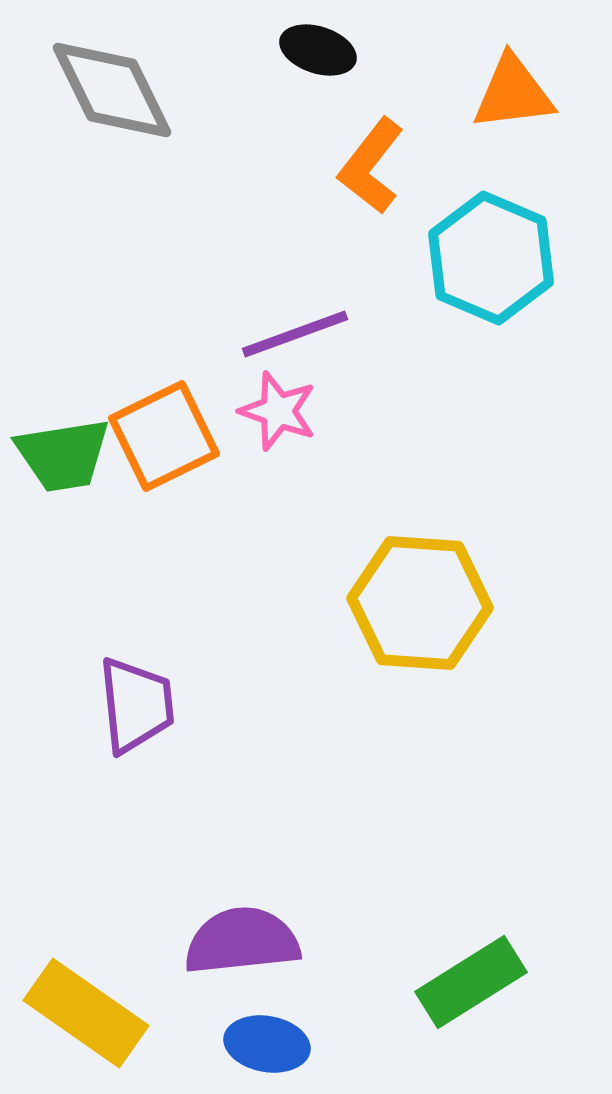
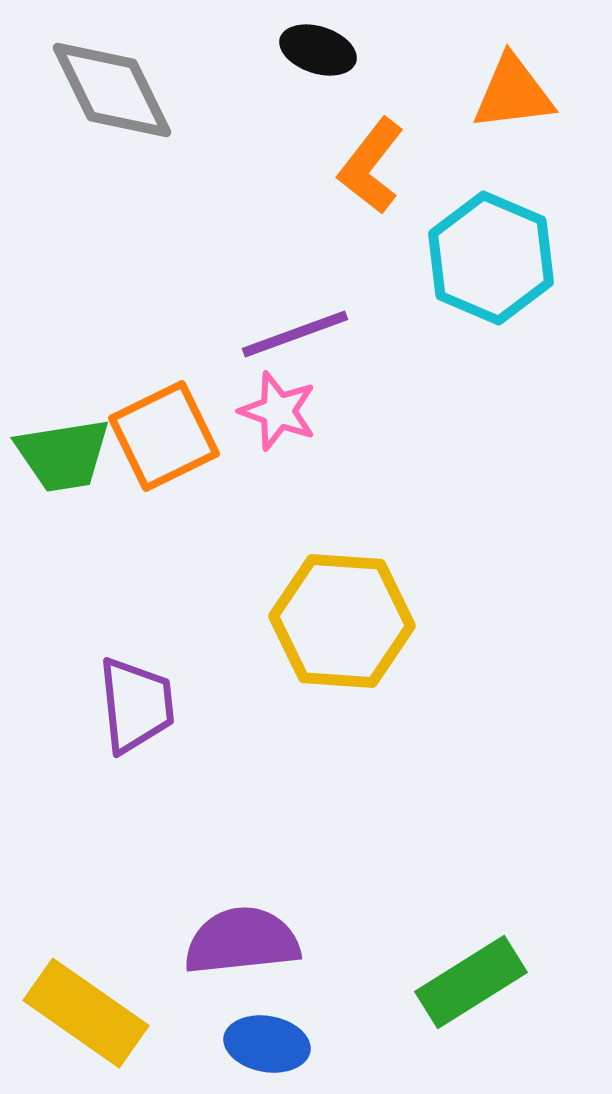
yellow hexagon: moved 78 px left, 18 px down
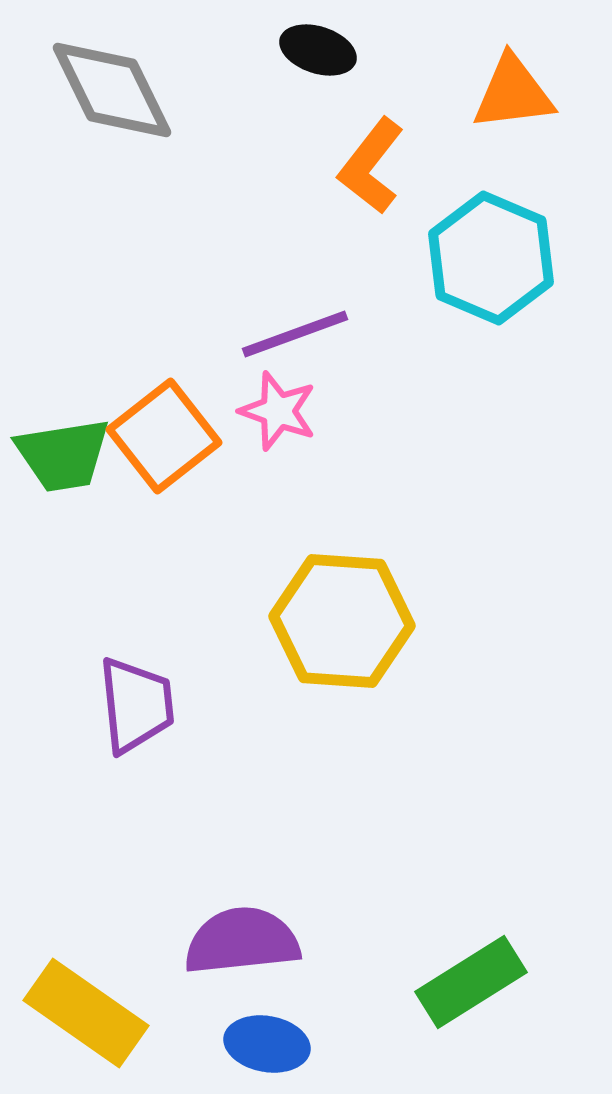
orange square: rotated 12 degrees counterclockwise
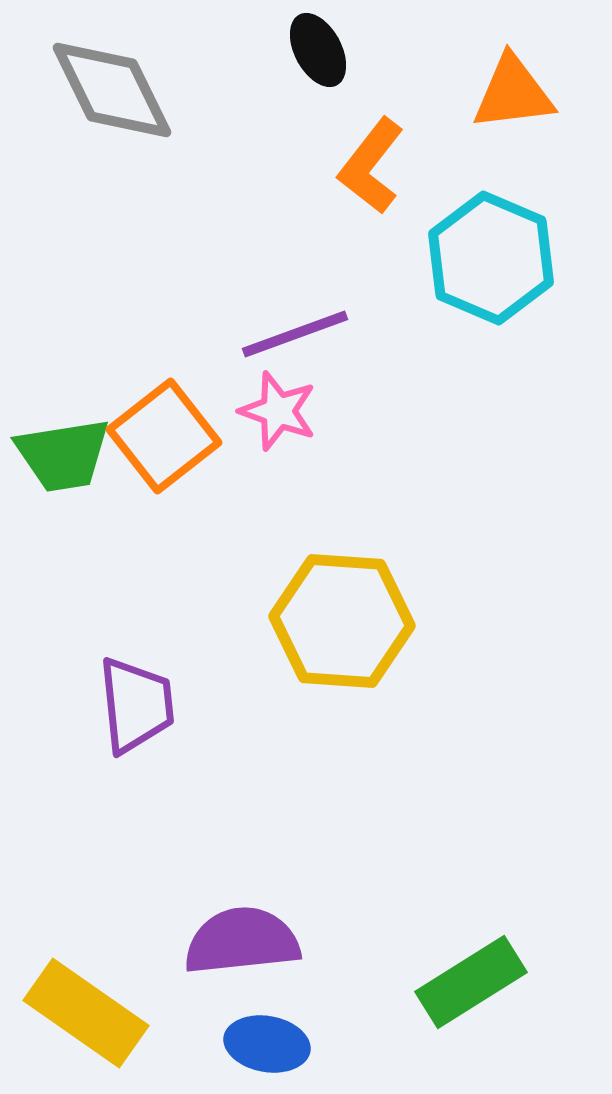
black ellipse: rotated 44 degrees clockwise
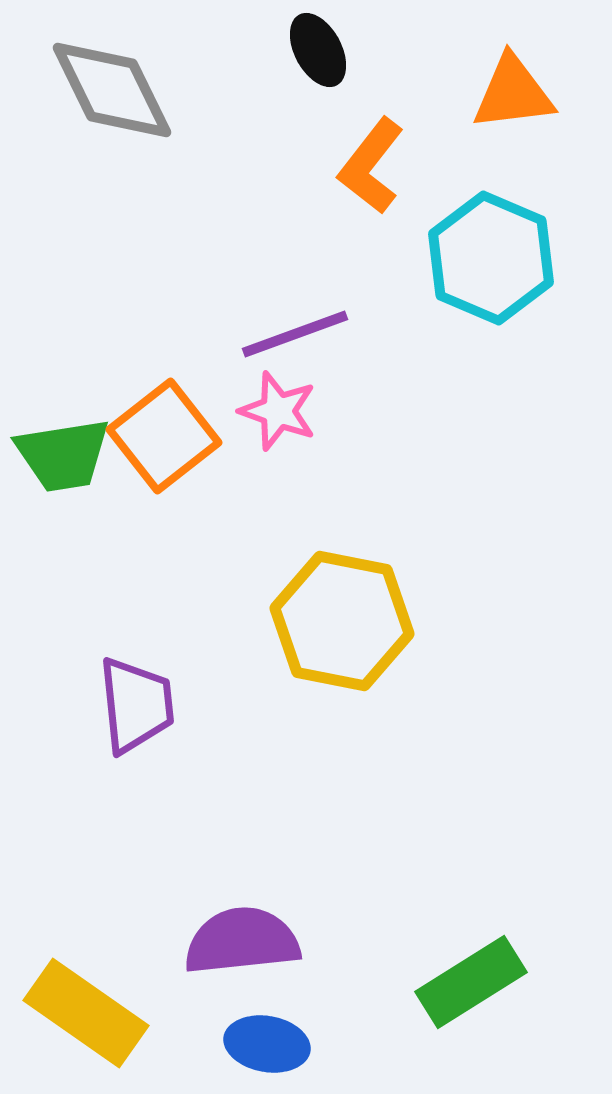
yellow hexagon: rotated 7 degrees clockwise
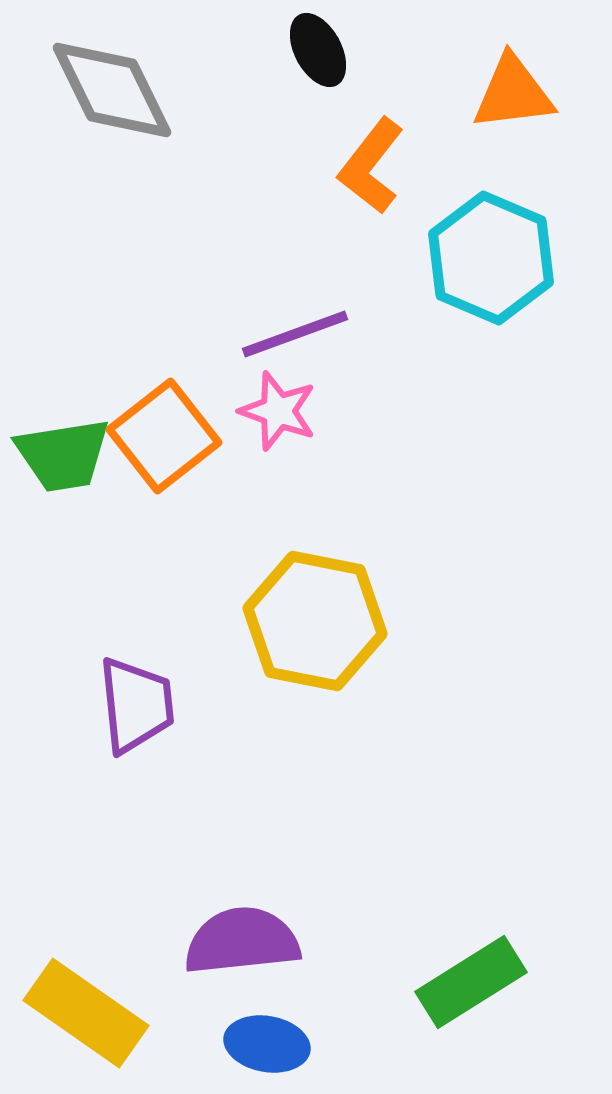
yellow hexagon: moved 27 px left
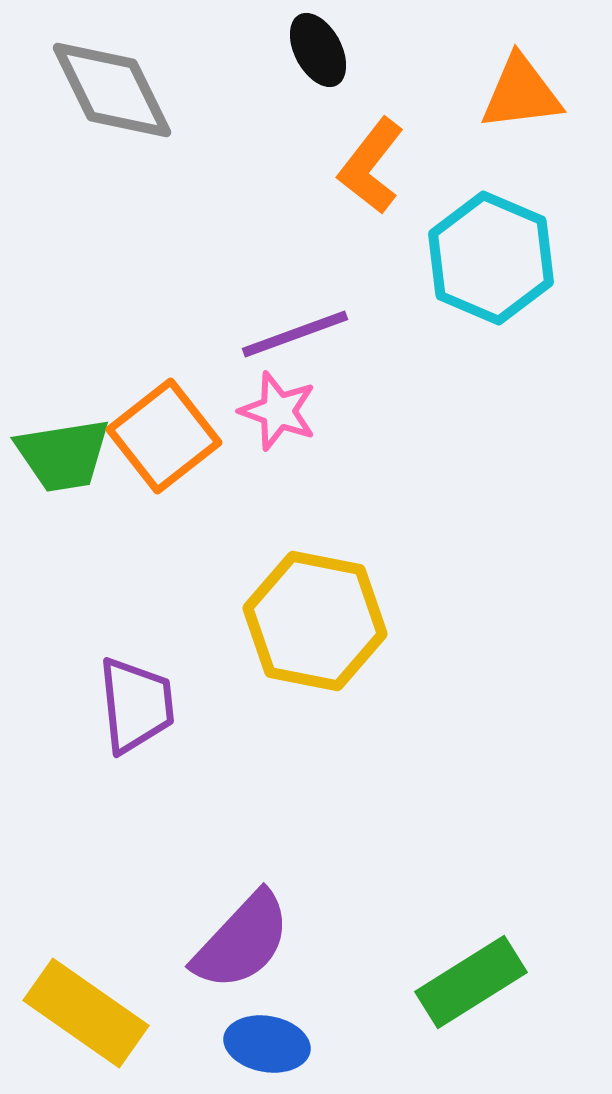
orange triangle: moved 8 px right
purple semicircle: rotated 139 degrees clockwise
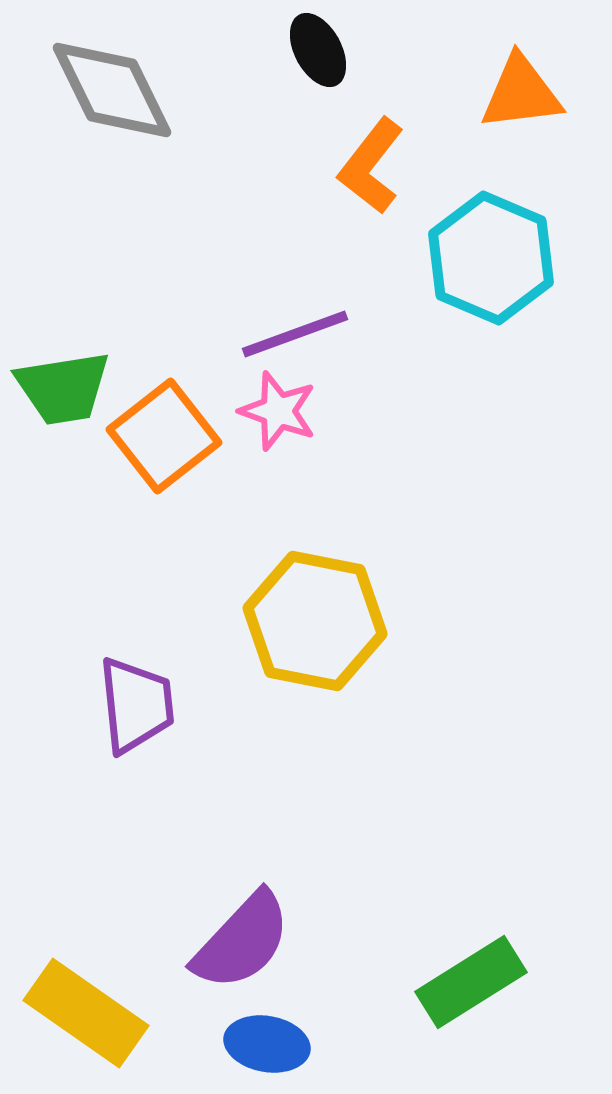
green trapezoid: moved 67 px up
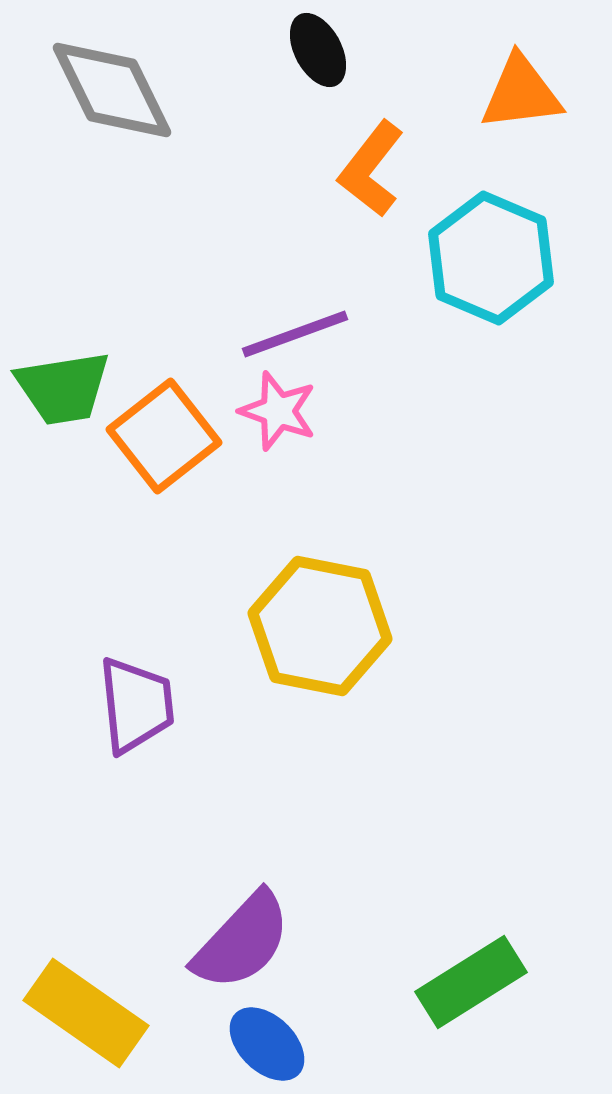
orange L-shape: moved 3 px down
yellow hexagon: moved 5 px right, 5 px down
blue ellipse: rotated 34 degrees clockwise
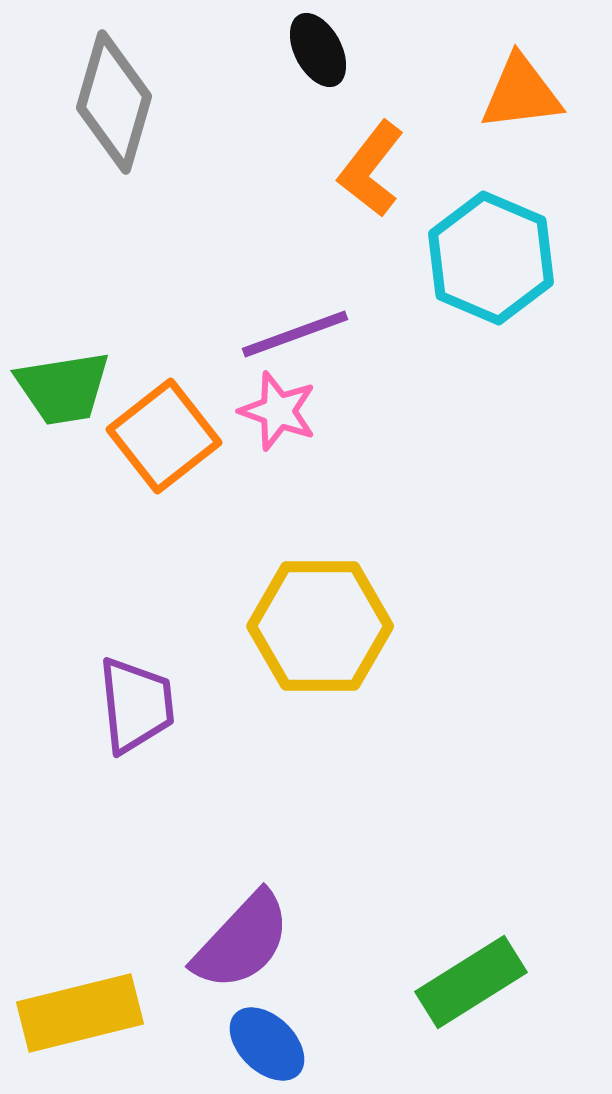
gray diamond: moved 2 px right, 12 px down; rotated 42 degrees clockwise
yellow hexagon: rotated 11 degrees counterclockwise
yellow rectangle: moved 6 px left; rotated 49 degrees counterclockwise
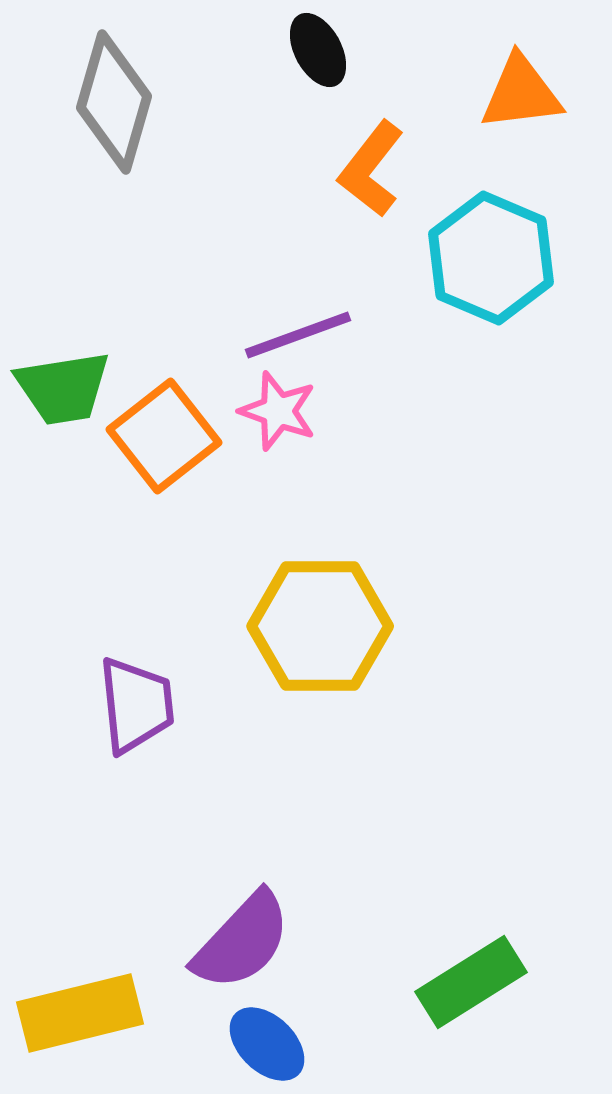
purple line: moved 3 px right, 1 px down
